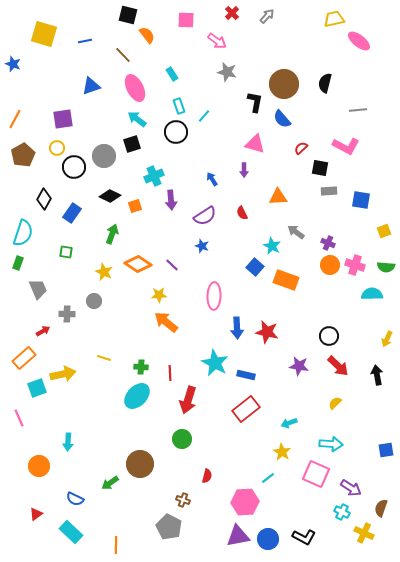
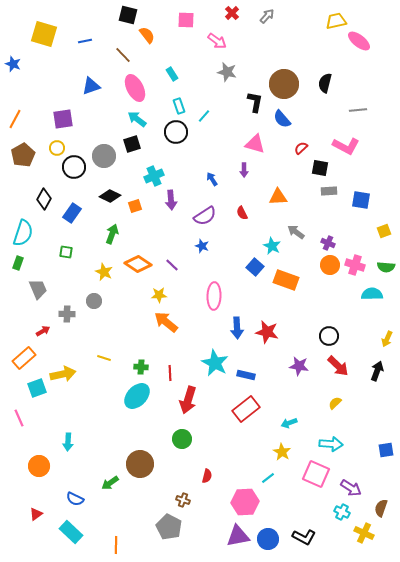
yellow trapezoid at (334, 19): moved 2 px right, 2 px down
black arrow at (377, 375): moved 4 px up; rotated 30 degrees clockwise
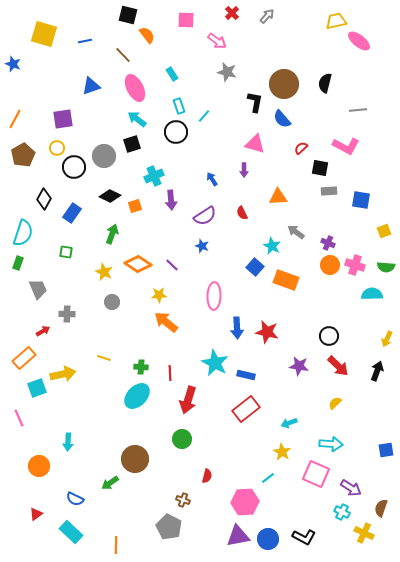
gray circle at (94, 301): moved 18 px right, 1 px down
brown circle at (140, 464): moved 5 px left, 5 px up
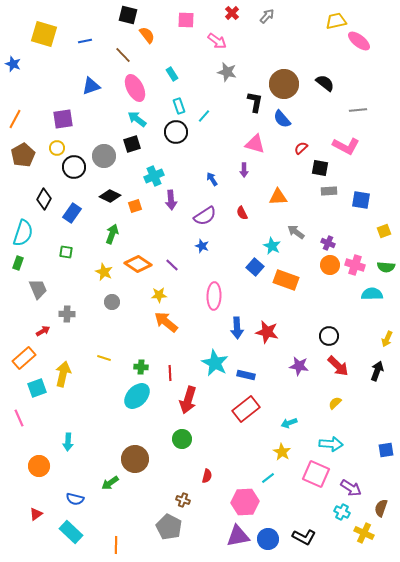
black semicircle at (325, 83): rotated 114 degrees clockwise
yellow arrow at (63, 374): rotated 65 degrees counterclockwise
blue semicircle at (75, 499): rotated 12 degrees counterclockwise
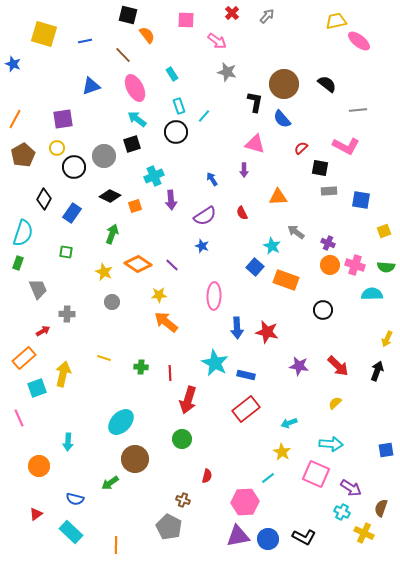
black semicircle at (325, 83): moved 2 px right, 1 px down
black circle at (329, 336): moved 6 px left, 26 px up
cyan ellipse at (137, 396): moved 16 px left, 26 px down
